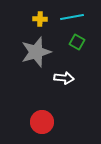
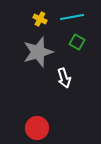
yellow cross: rotated 24 degrees clockwise
gray star: moved 2 px right
white arrow: rotated 66 degrees clockwise
red circle: moved 5 px left, 6 px down
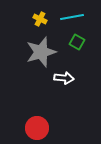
gray star: moved 3 px right
white arrow: rotated 66 degrees counterclockwise
